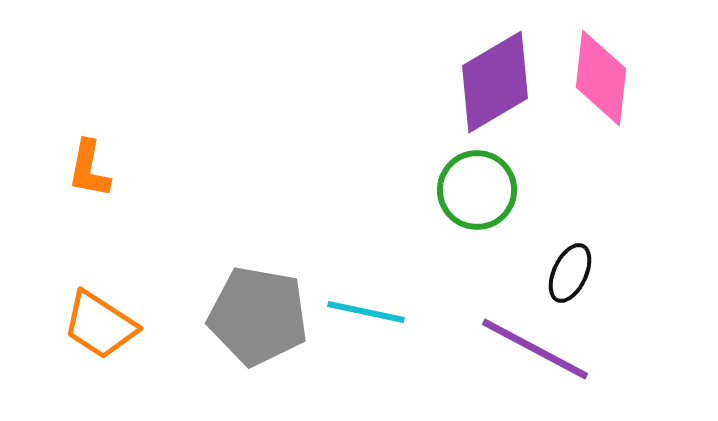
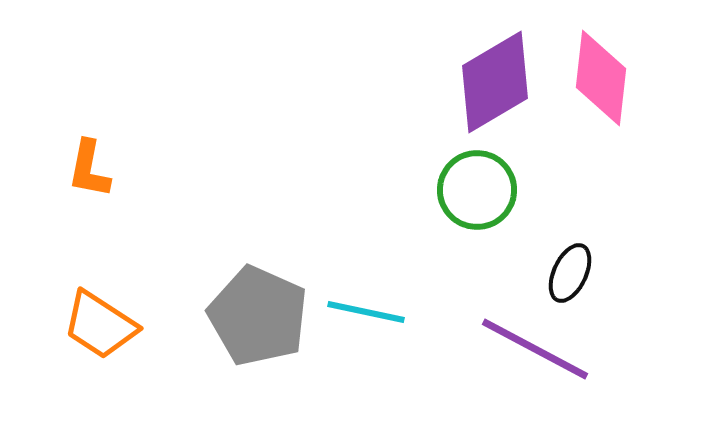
gray pentagon: rotated 14 degrees clockwise
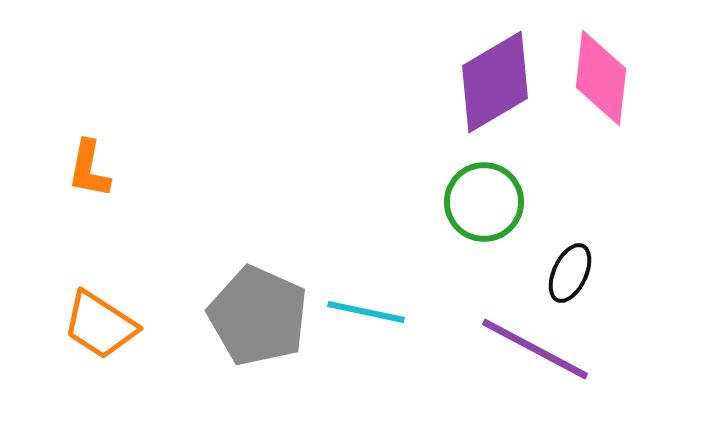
green circle: moved 7 px right, 12 px down
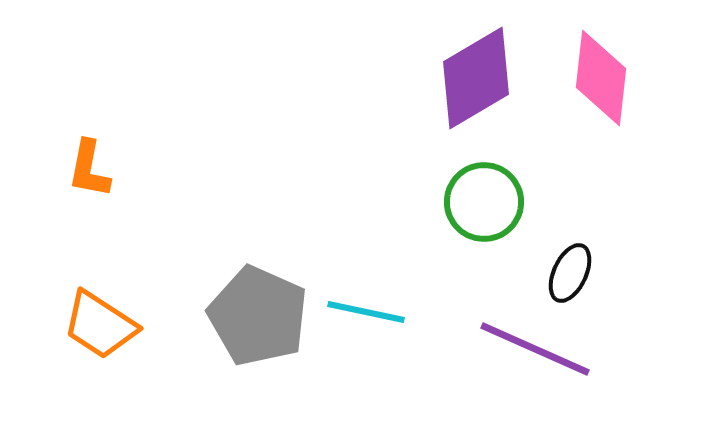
purple diamond: moved 19 px left, 4 px up
purple line: rotated 4 degrees counterclockwise
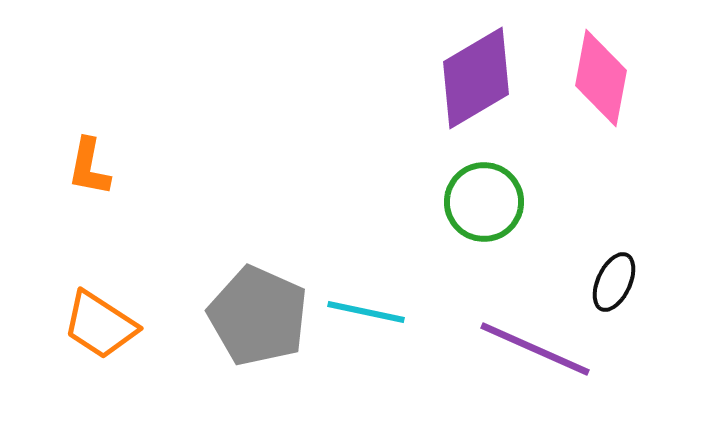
pink diamond: rotated 4 degrees clockwise
orange L-shape: moved 2 px up
black ellipse: moved 44 px right, 9 px down
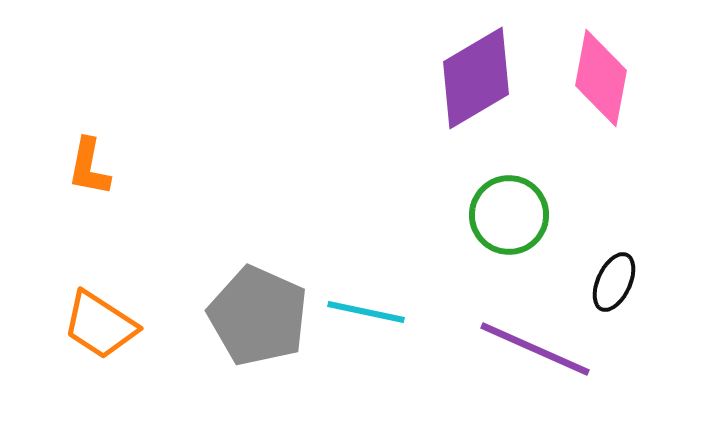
green circle: moved 25 px right, 13 px down
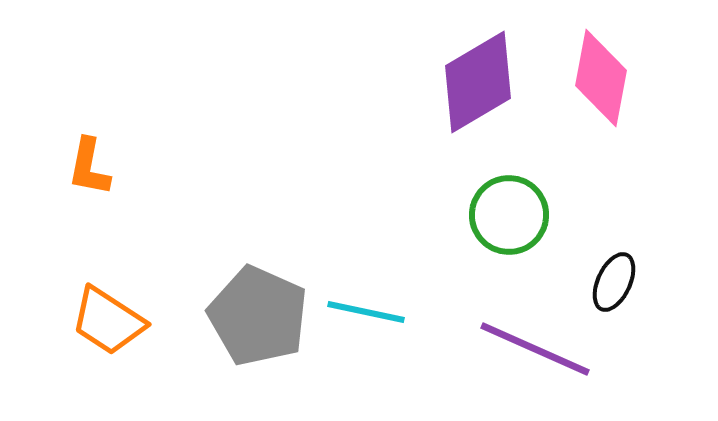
purple diamond: moved 2 px right, 4 px down
orange trapezoid: moved 8 px right, 4 px up
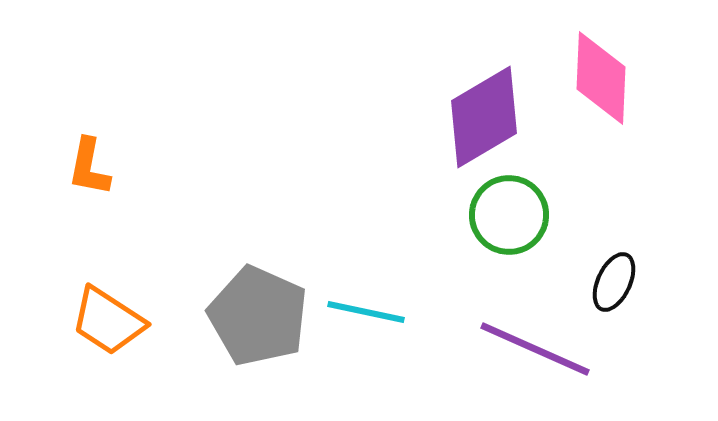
pink diamond: rotated 8 degrees counterclockwise
purple diamond: moved 6 px right, 35 px down
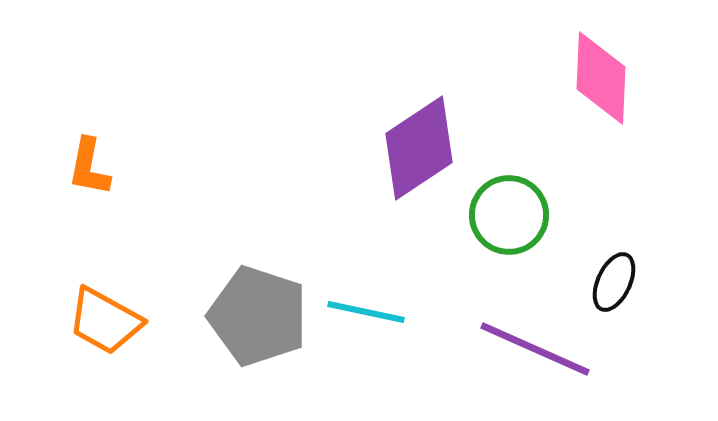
purple diamond: moved 65 px left, 31 px down; rotated 3 degrees counterclockwise
gray pentagon: rotated 6 degrees counterclockwise
orange trapezoid: moved 3 px left; rotated 4 degrees counterclockwise
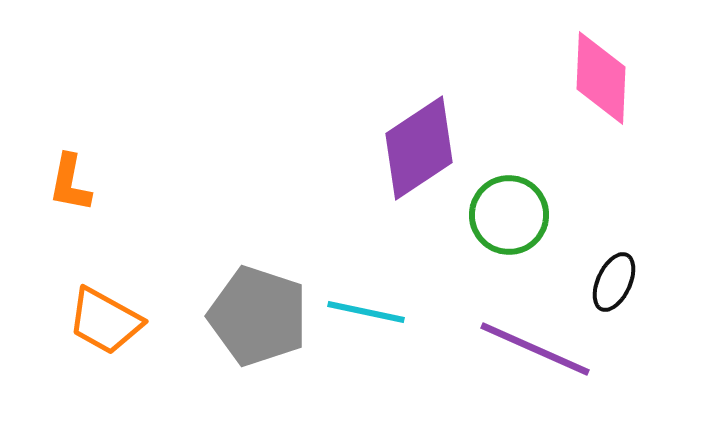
orange L-shape: moved 19 px left, 16 px down
